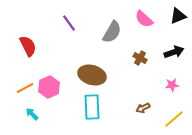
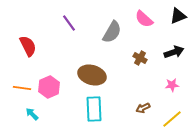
orange line: moved 3 px left; rotated 36 degrees clockwise
cyan rectangle: moved 2 px right, 2 px down
yellow line: moved 2 px left
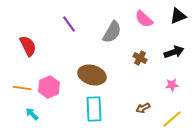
purple line: moved 1 px down
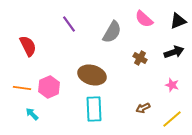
black triangle: moved 5 px down
pink star: rotated 24 degrees clockwise
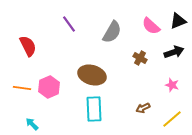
pink semicircle: moved 7 px right, 7 px down
cyan arrow: moved 10 px down
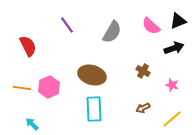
purple line: moved 2 px left, 1 px down
black arrow: moved 4 px up
brown cross: moved 3 px right, 13 px down
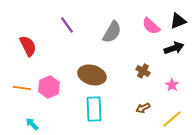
pink star: rotated 16 degrees clockwise
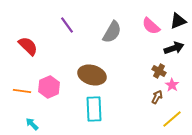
red semicircle: rotated 20 degrees counterclockwise
brown cross: moved 16 px right
orange line: moved 3 px down
brown arrow: moved 14 px right, 11 px up; rotated 144 degrees clockwise
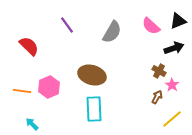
red semicircle: moved 1 px right
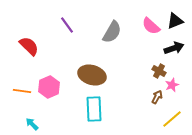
black triangle: moved 3 px left
pink star: rotated 16 degrees clockwise
